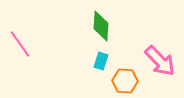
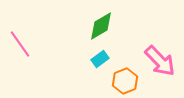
green diamond: rotated 56 degrees clockwise
cyan rectangle: moved 1 px left, 2 px up; rotated 36 degrees clockwise
orange hexagon: rotated 25 degrees counterclockwise
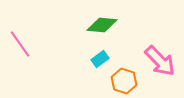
green diamond: moved 1 px right, 1 px up; rotated 36 degrees clockwise
orange hexagon: moved 1 px left; rotated 20 degrees counterclockwise
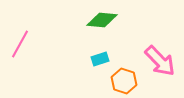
green diamond: moved 5 px up
pink line: rotated 64 degrees clockwise
cyan rectangle: rotated 18 degrees clockwise
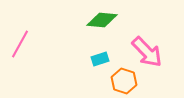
pink arrow: moved 13 px left, 9 px up
